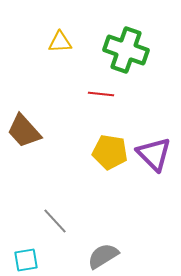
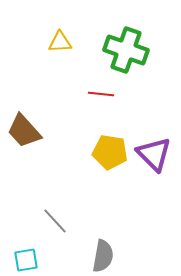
gray semicircle: rotated 132 degrees clockwise
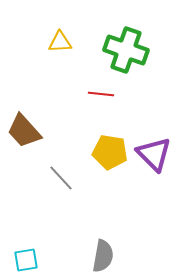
gray line: moved 6 px right, 43 px up
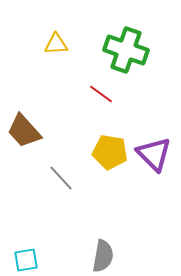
yellow triangle: moved 4 px left, 2 px down
red line: rotated 30 degrees clockwise
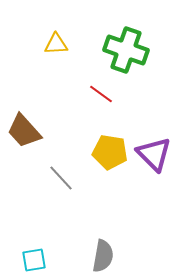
cyan square: moved 8 px right
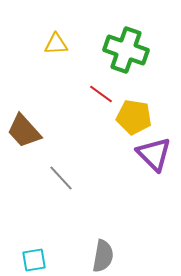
yellow pentagon: moved 24 px right, 35 px up
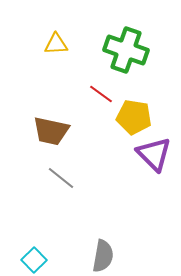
brown trapezoid: moved 27 px right; rotated 36 degrees counterclockwise
gray line: rotated 8 degrees counterclockwise
cyan square: rotated 35 degrees counterclockwise
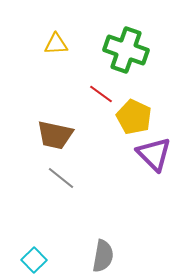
yellow pentagon: rotated 16 degrees clockwise
brown trapezoid: moved 4 px right, 4 px down
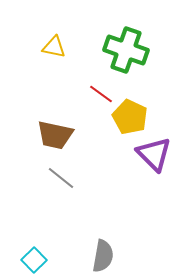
yellow triangle: moved 2 px left, 3 px down; rotated 15 degrees clockwise
yellow pentagon: moved 4 px left
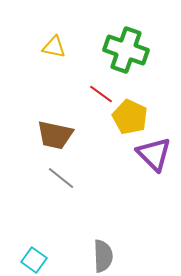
gray semicircle: rotated 12 degrees counterclockwise
cyan square: rotated 10 degrees counterclockwise
